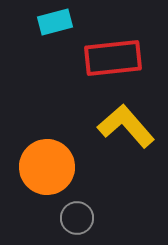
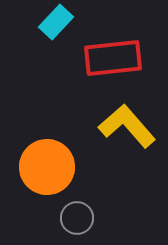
cyan rectangle: moved 1 px right; rotated 32 degrees counterclockwise
yellow L-shape: moved 1 px right
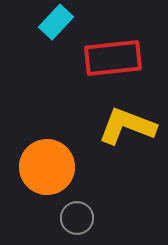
yellow L-shape: rotated 28 degrees counterclockwise
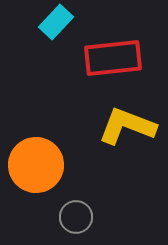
orange circle: moved 11 px left, 2 px up
gray circle: moved 1 px left, 1 px up
